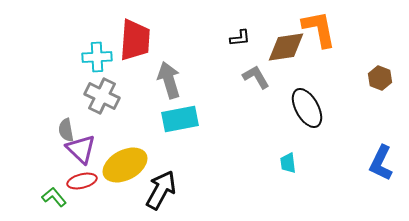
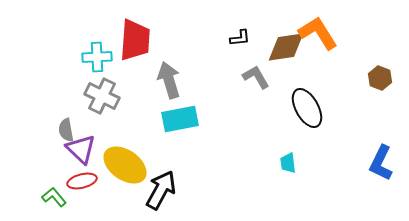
orange L-shape: moved 1 px left, 4 px down; rotated 21 degrees counterclockwise
yellow ellipse: rotated 63 degrees clockwise
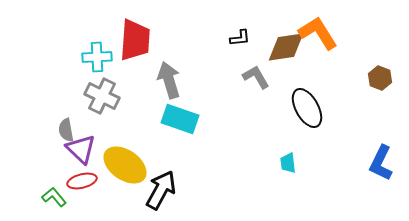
cyan rectangle: rotated 30 degrees clockwise
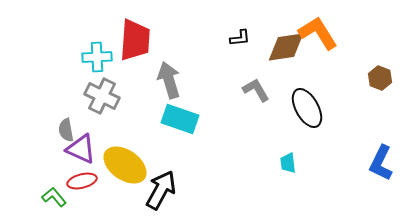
gray L-shape: moved 13 px down
purple triangle: rotated 20 degrees counterclockwise
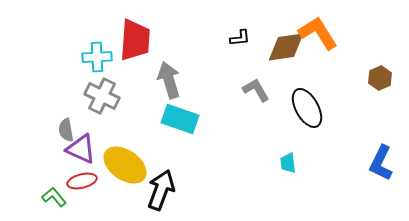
brown hexagon: rotated 15 degrees clockwise
black arrow: rotated 9 degrees counterclockwise
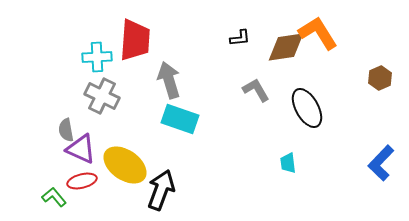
blue L-shape: rotated 18 degrees clockwise
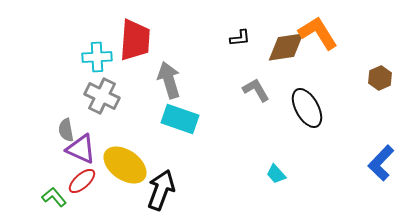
cyan trapezoid: moved 12 px left, 11 px down; rotated 35 degrees counterclockwise
red ellipse: rotated 28 degrees counterclockwise
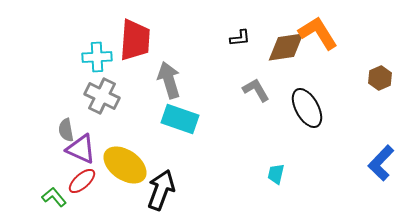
cyan trapezoid: rotated 55 degrees clockwise
